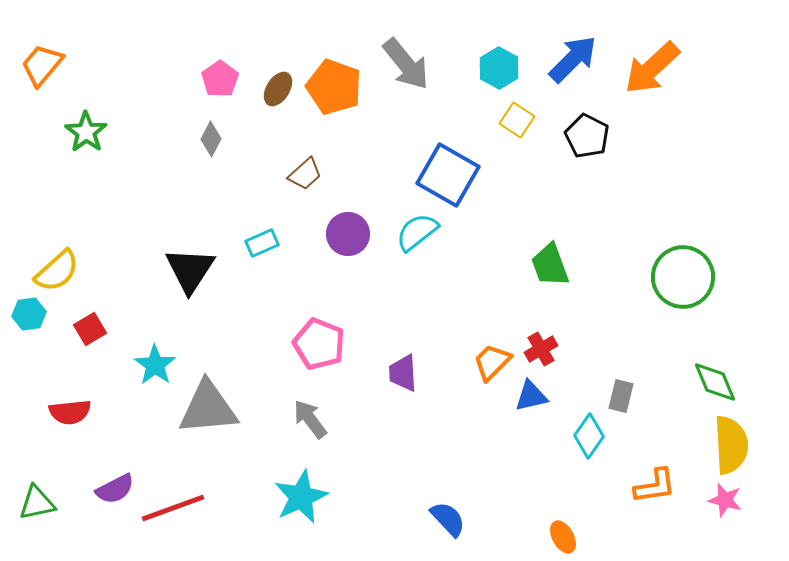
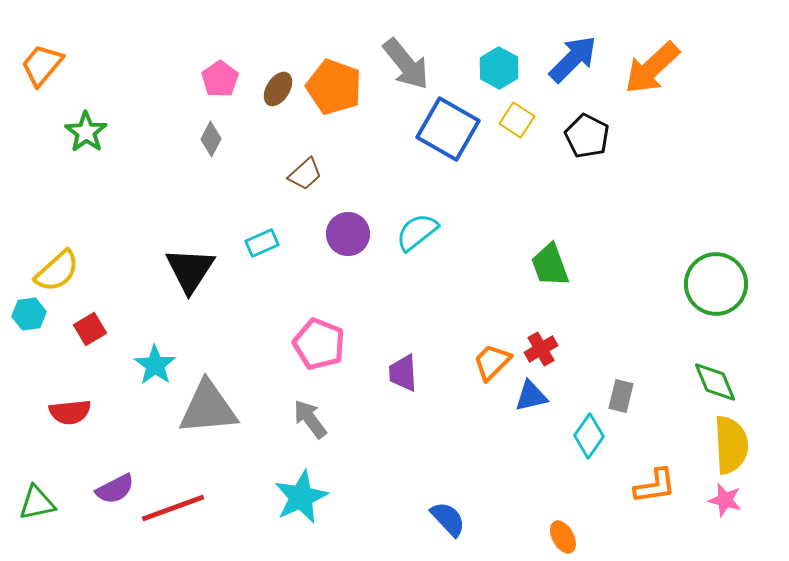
blue square at (448, 175): moved 46 px up
green circle at (683, 277): moved 33 px right, 7 px down
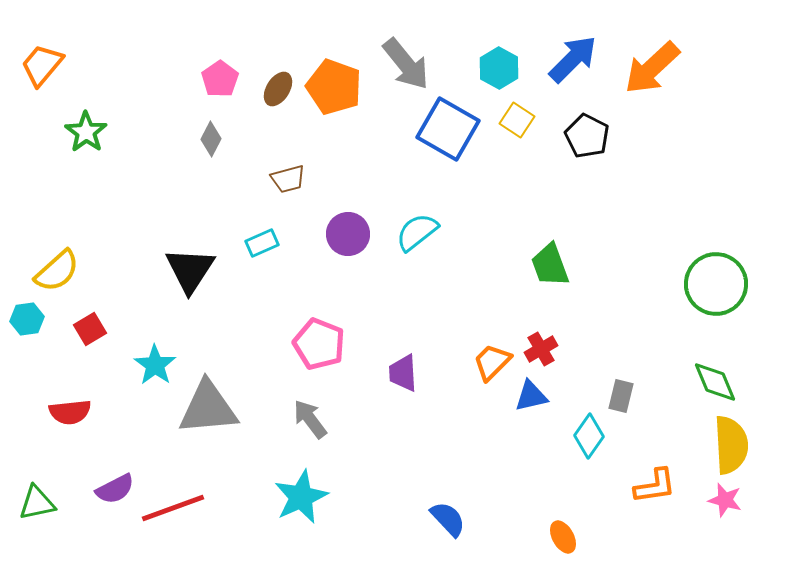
brown trapezoid at (305, 174): moved 17 px left, 5 px down; rotated 27 degrees clockwise
cyan hexagon at (29, 314): moved 2 px left, 5 px down
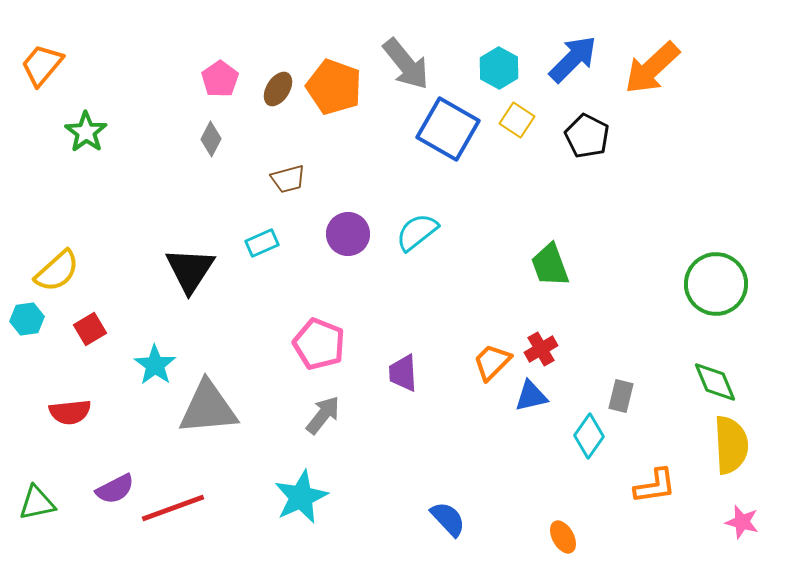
gray arrow at (310, 419): moved 13 px right, 4 px up; rotated 75 degrees clockwise
pink star at (725, 500): moved 17 px right, 22 px down
